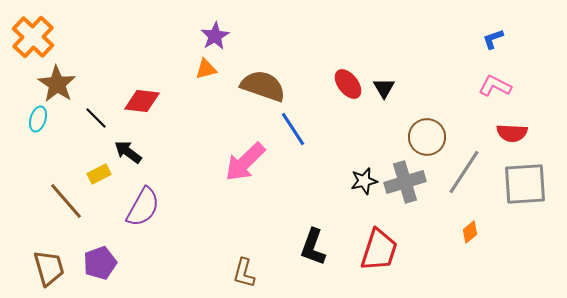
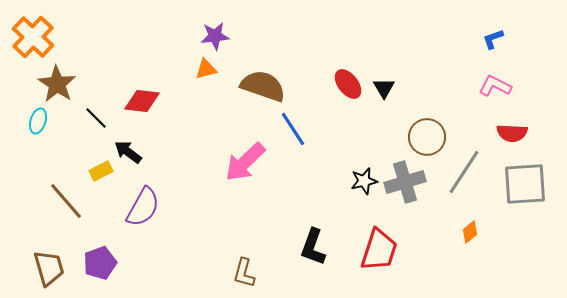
purple star: rotated 24 degrees clockwise
cyan ellipse: moved 2 px down
yellow rectangle: moved 2 px right, 3 px up
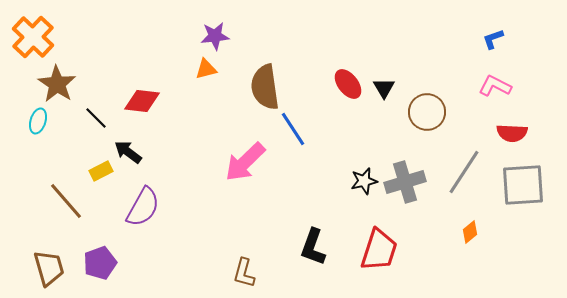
brown semicircle: moved 2 px right, 1 px down; rotated 117 degrees counterclockwise
brown circle: moved 25 px up
gray square: moved 2 px left, 1 px down
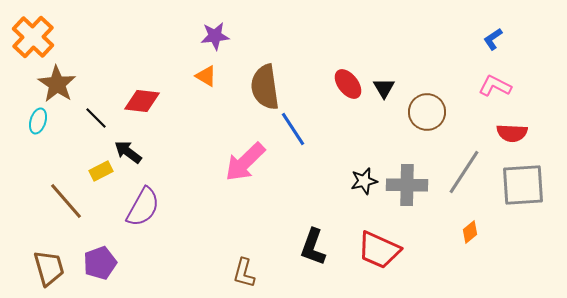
blue L-shape: rotated 15 degrees counterclockwise
orange triangle: moved 7 px down; rotated 45 degrees clockwise
gray cross: moved 2 px right, 3 px down; rotated 18 degrees clockwise
red trapezoid: rotated 96 degrees clockwise
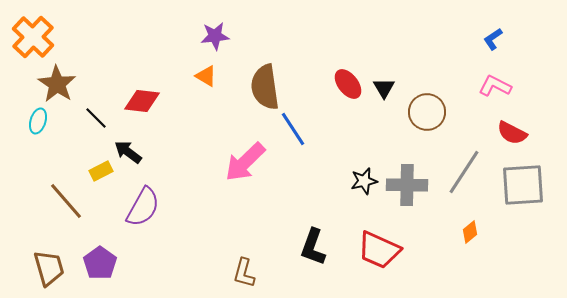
red semicircle: rotated 24 degrees clockwise
purple pentagon: rotated 16 degrees counterclockwise
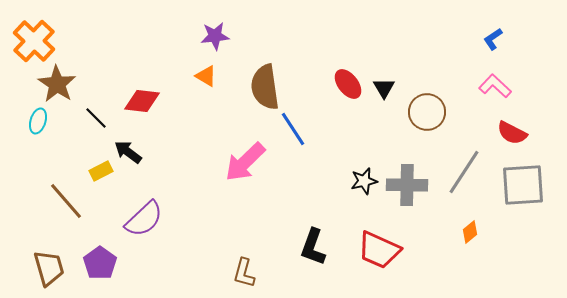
orange cross: moved 1 px right, 4 px down
pink L-shape: rotated 16 degrees clockwise
purple semicircle: moved 1 px right, 12 px down; rotated 18 degrees clockwise
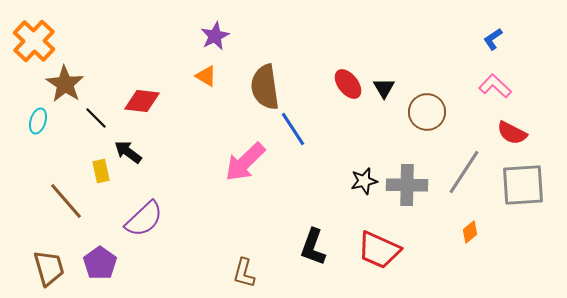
purple star: rotated 20 degrees counterclockwise
brown star: moved 8 px right
yellow rectangle: rotated 75 degrees counterclockwise
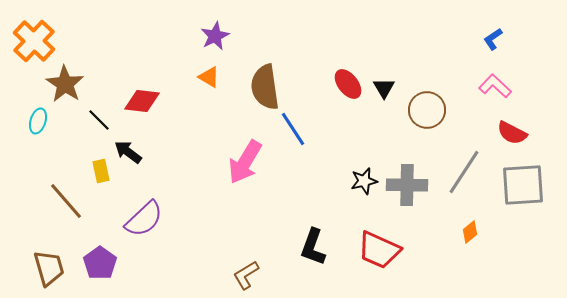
orange triangle: moved 3 px right, 1 px down
brown circle: moved 2 px up
black line: moved 3 px right, 2 px down
pink arrow: rotated 15 degrees counterclockwise
brown L-shape: moved 2 px right, 2 px down; rotated 44 degrees clockwise
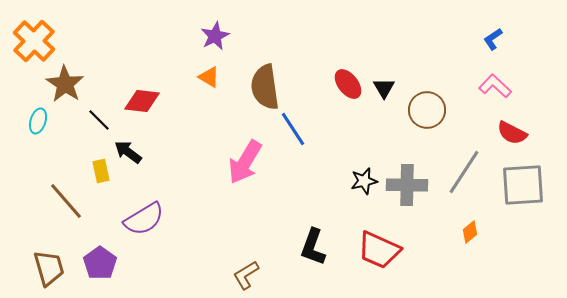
purple semicircle: rotated 12 degrees clockwise
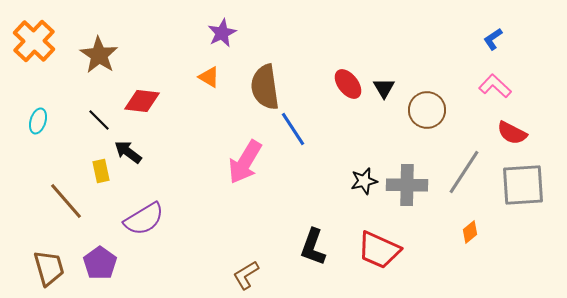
purple star: moved 7 px right, 3 px up
brown star: moved 34 px right, 29 px up
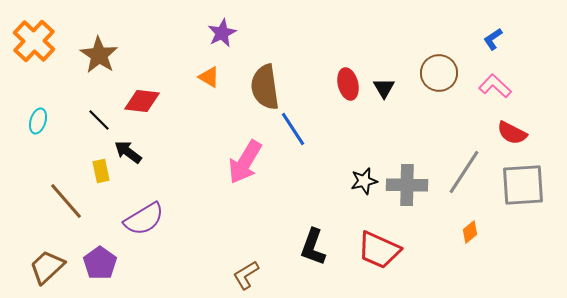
red ellipse: rotated 24 degrees clockwise
brown circle: moved 12 px right, 37 px up
brown trapezoid: moved 2 px left, 1 px up; rotated 117 degrees counterclockwise
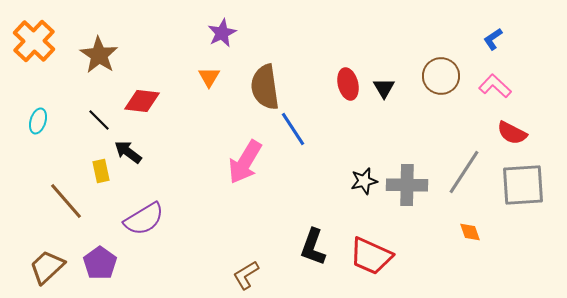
brown circle: moved 2 px right, 3 px down
orange triangle: rotated 30 degrees clockwise
orange diamond: rotated 70 degrees counterclockwise
red trapezoid: moved 8 px left, 6 px down
